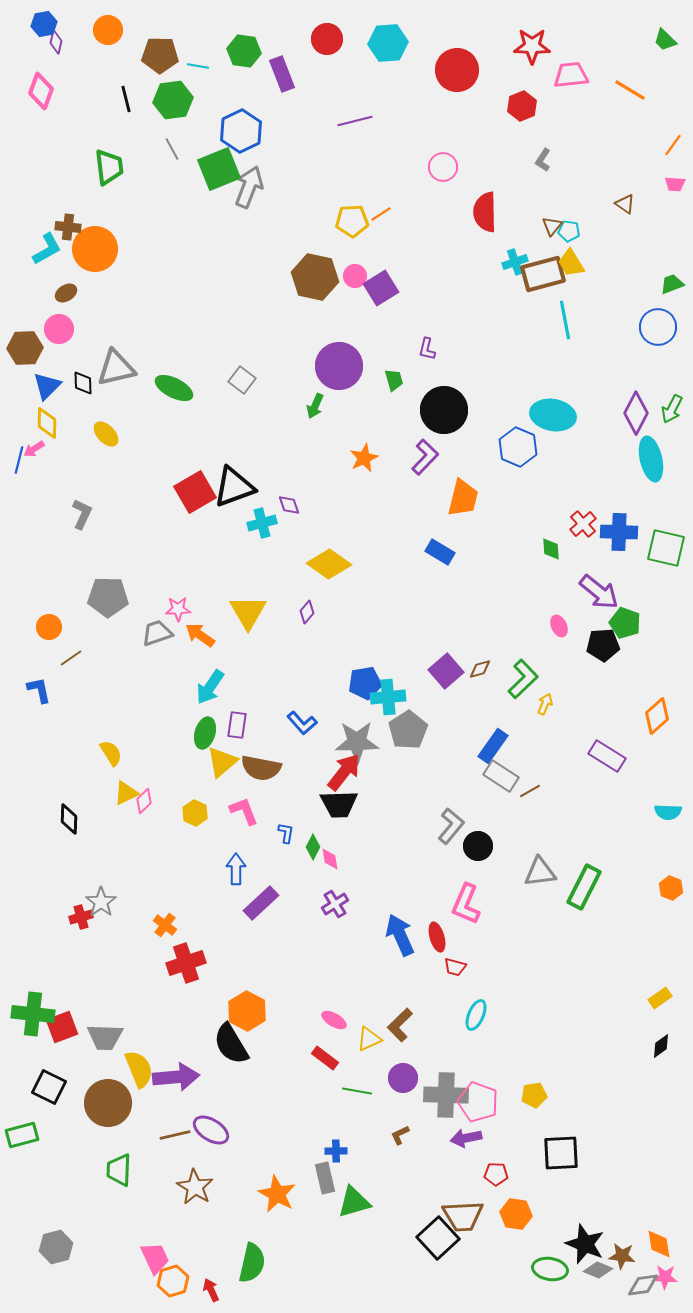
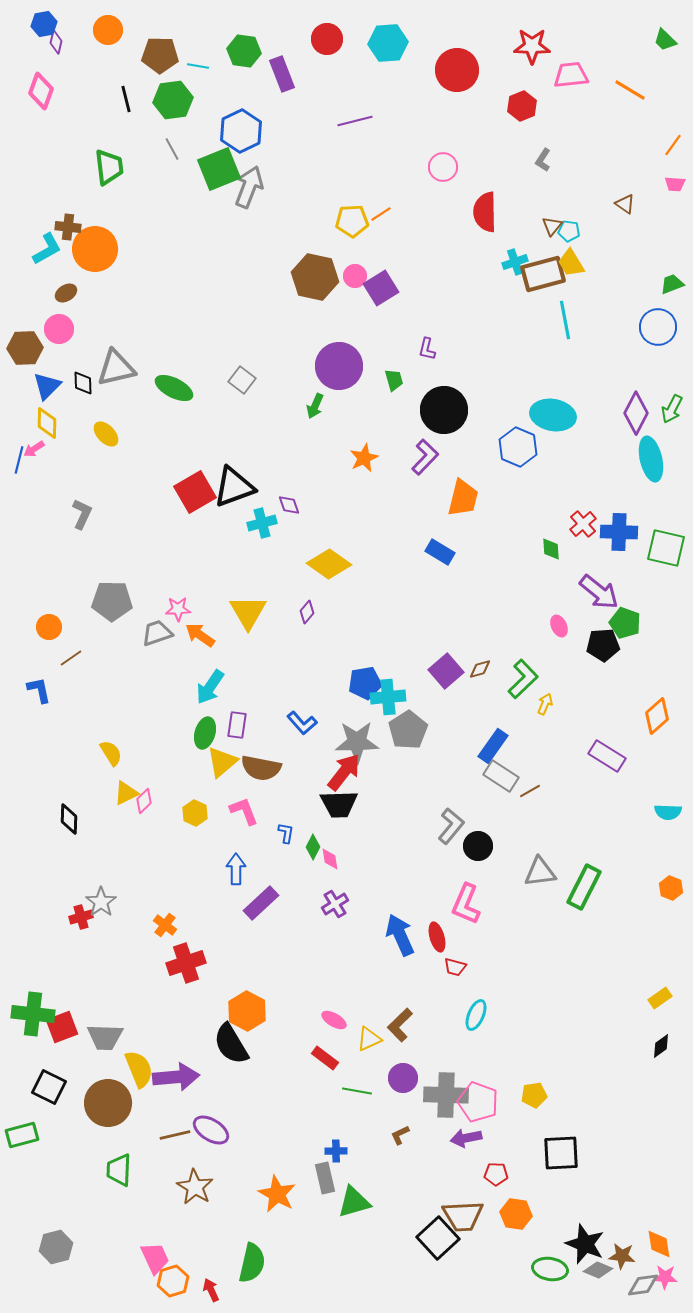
gray pentagon at (108, 597): moved 4 px right, 4 px down
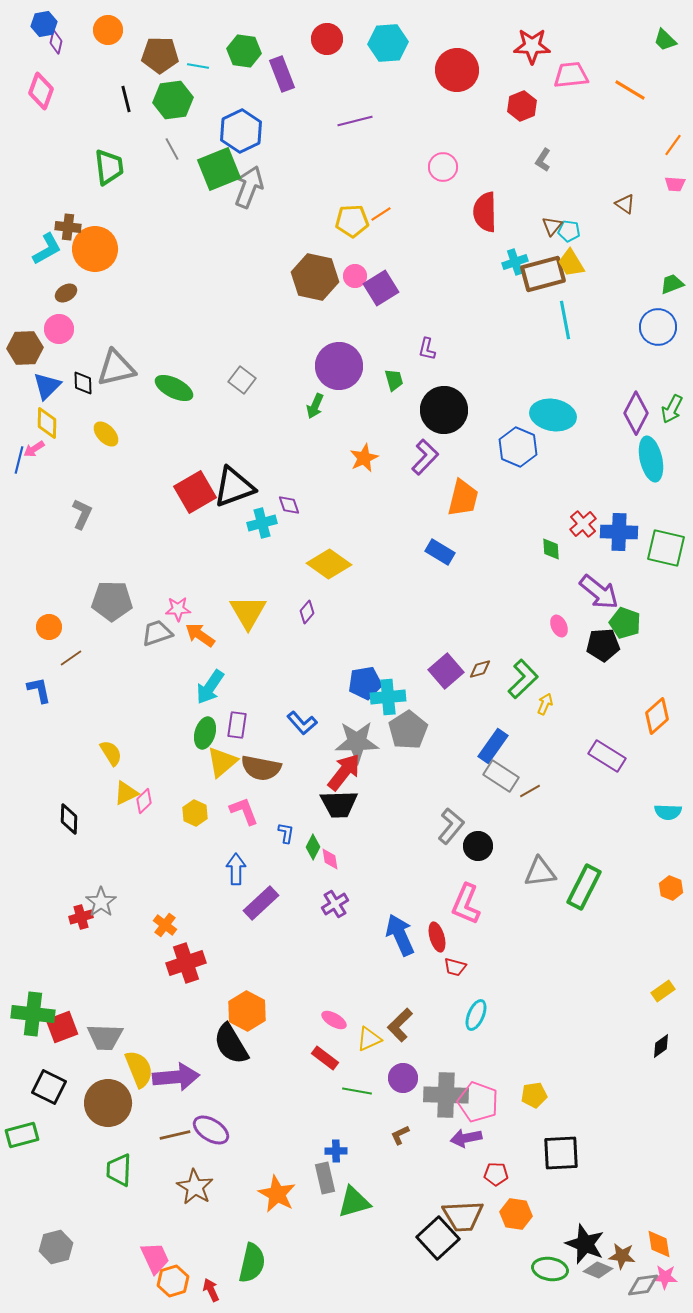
yellow rectangle at (660, 998): moved 3 px right, 7 px up
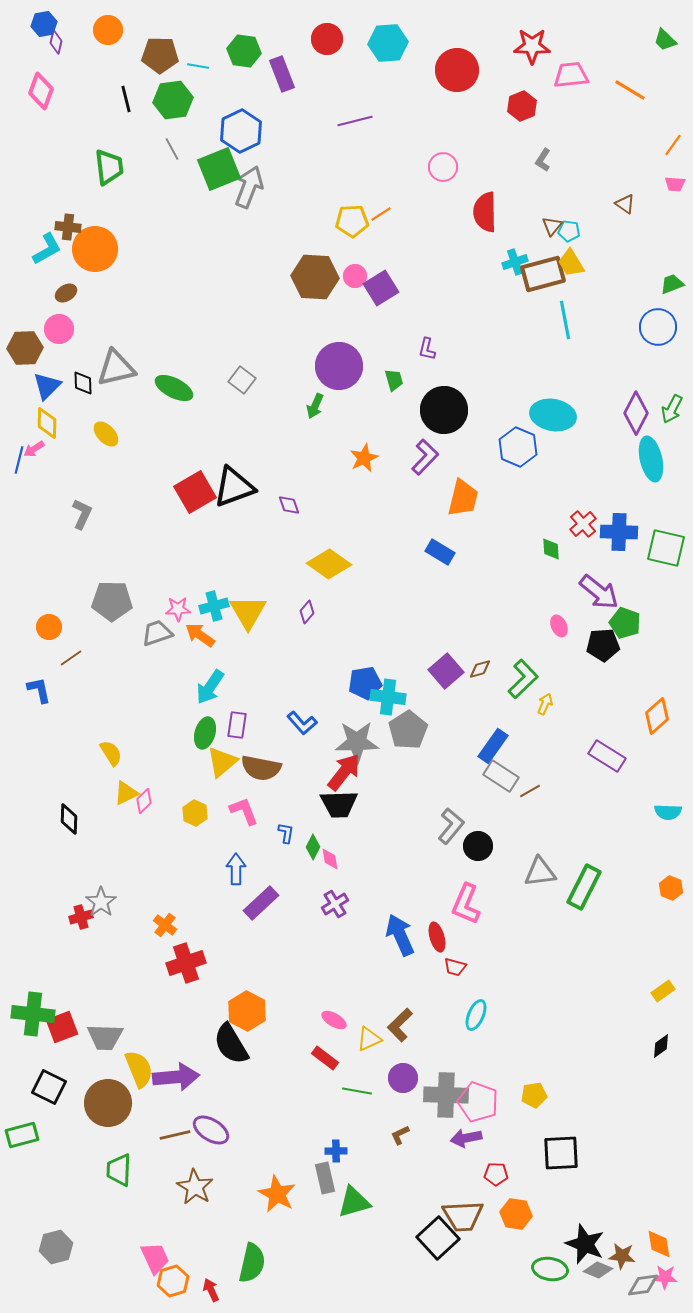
brown hexagon at (315, 277): rotated 9 degrees counterclockwise
cyan cross at (262, 523): moved 48 px left, 83 px down
cyan cross at (388, 697): rotated 12 degrees clockwise
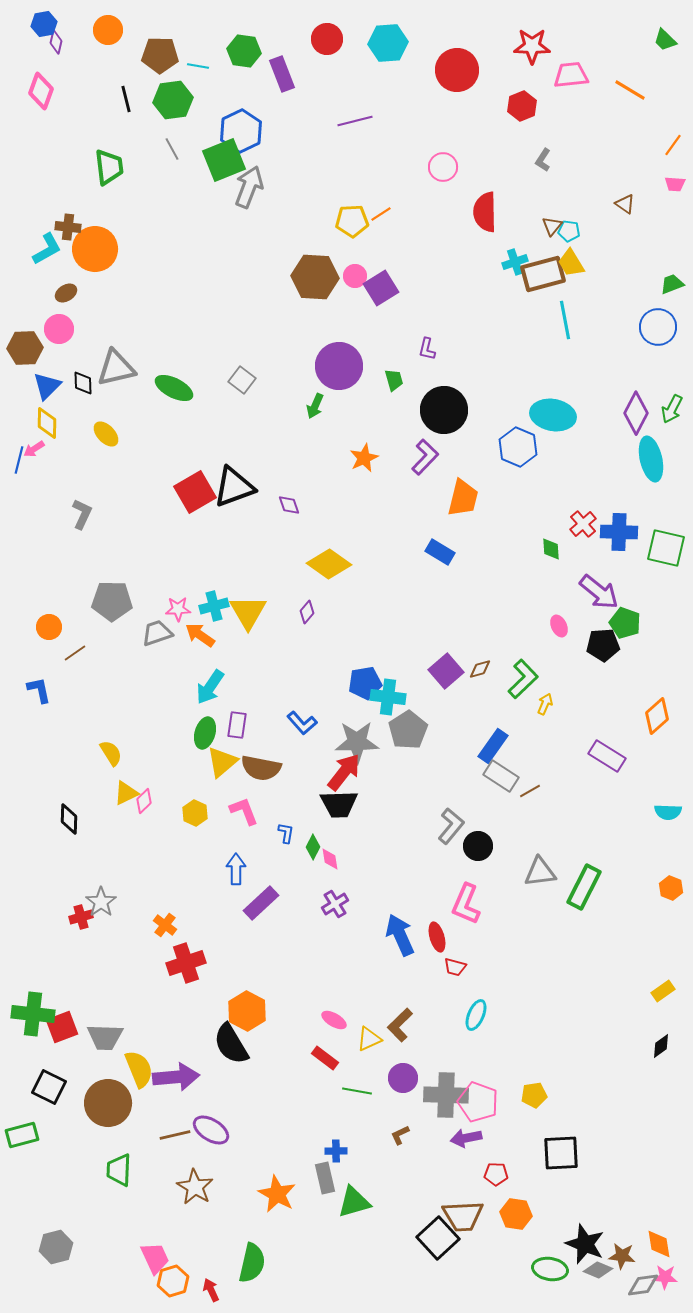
green square at (219, 169): moved 5 px right, 9 px up
brown line at (71, 658): moved 4 px right, 5 px up
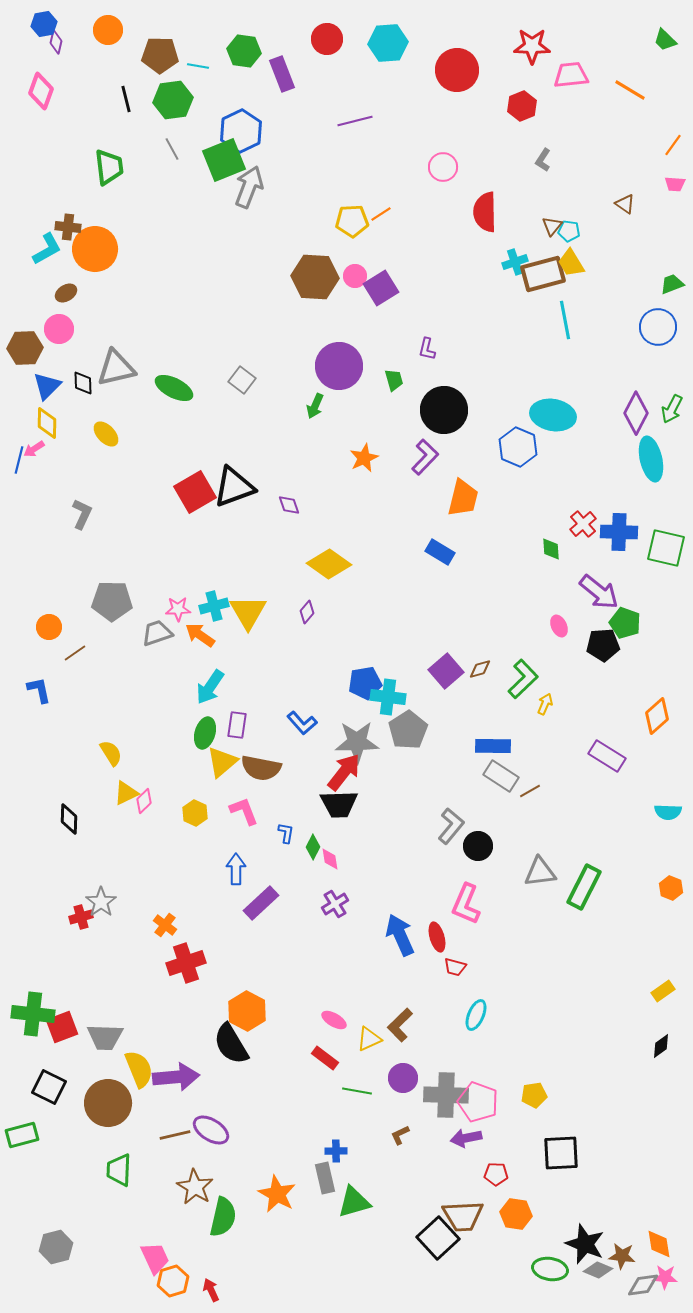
blue rectangle at (493, 746): rotated 56 degrees clockwise
green semicircle at (252, 1263): moved 29 px left, 46 px up
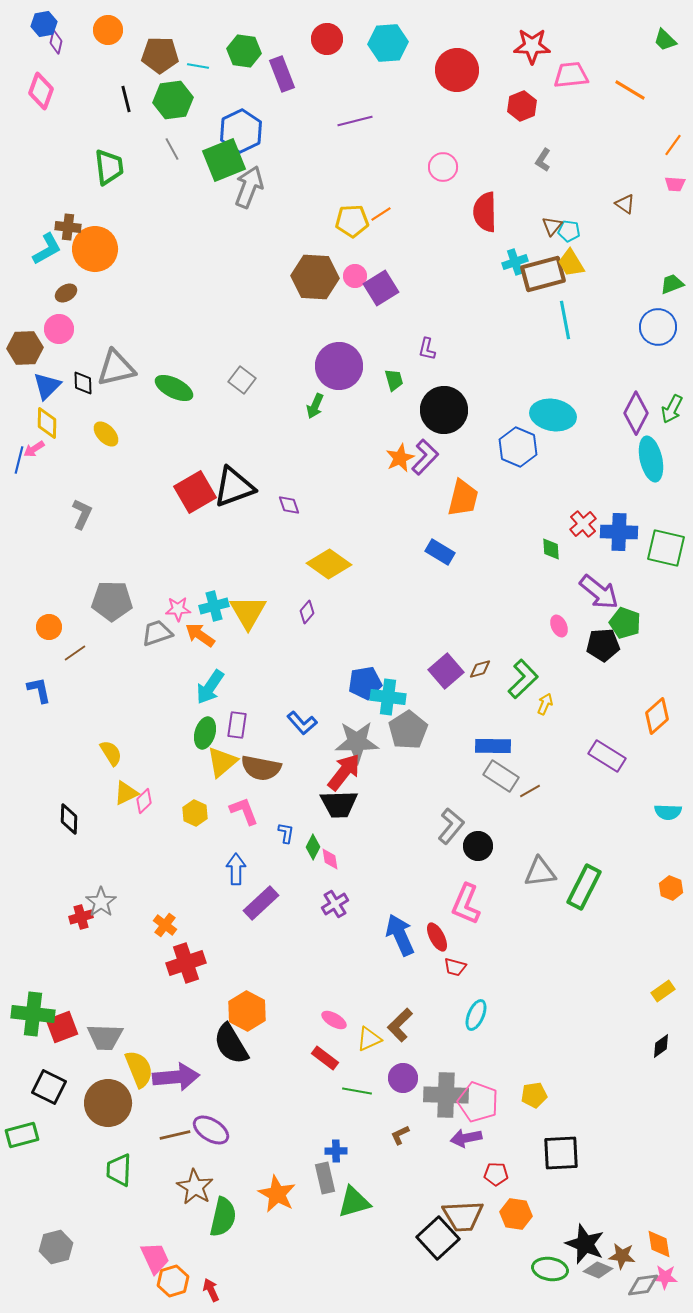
orange star at (364, 458): moved 36 px right
red ellipse at (437, 937): rotated 12 degrees counterclockwise
